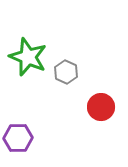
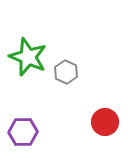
red circle: moved 4 px right, 15 px down
purple hexagon: moved 5 px right, 6 px up
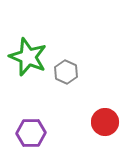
purple hexagon: moved 8 px right, 1 px down
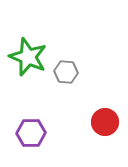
gray hexagon: rotated 20 degrees counterclockwise
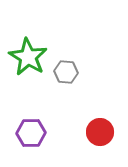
green star: rotated 9 degrees clockwise
red circle: moved 5 px left, 10 px down
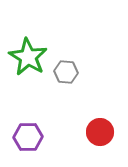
purple hexagon: moved 3 px left, 4 px down
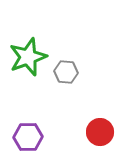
green star: rotated 21 degrees clockwise
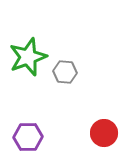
gray hexagon: moved 1 px left
red circle: moved 4 px right, 1 px down
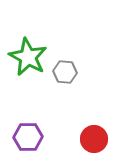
green star: rotated 24 degrees counterclockwise
red circle: moved 10 px left, 6 px down
